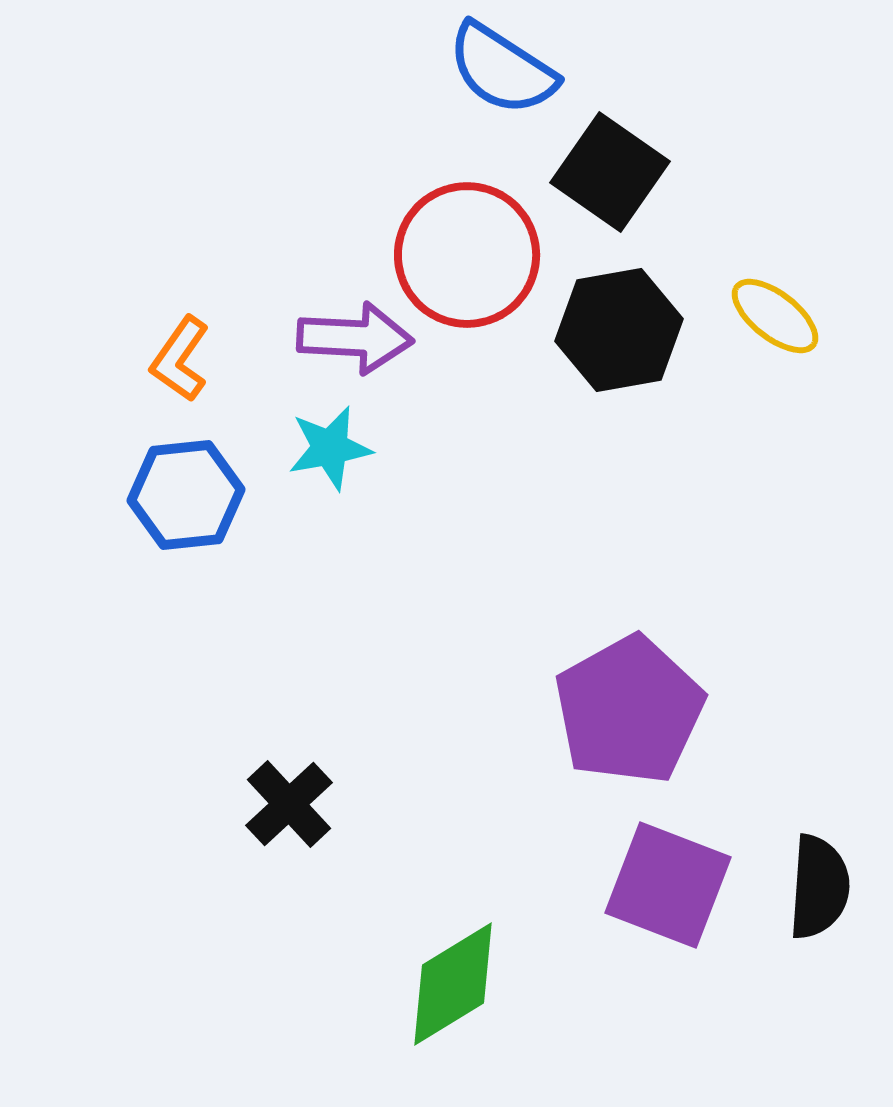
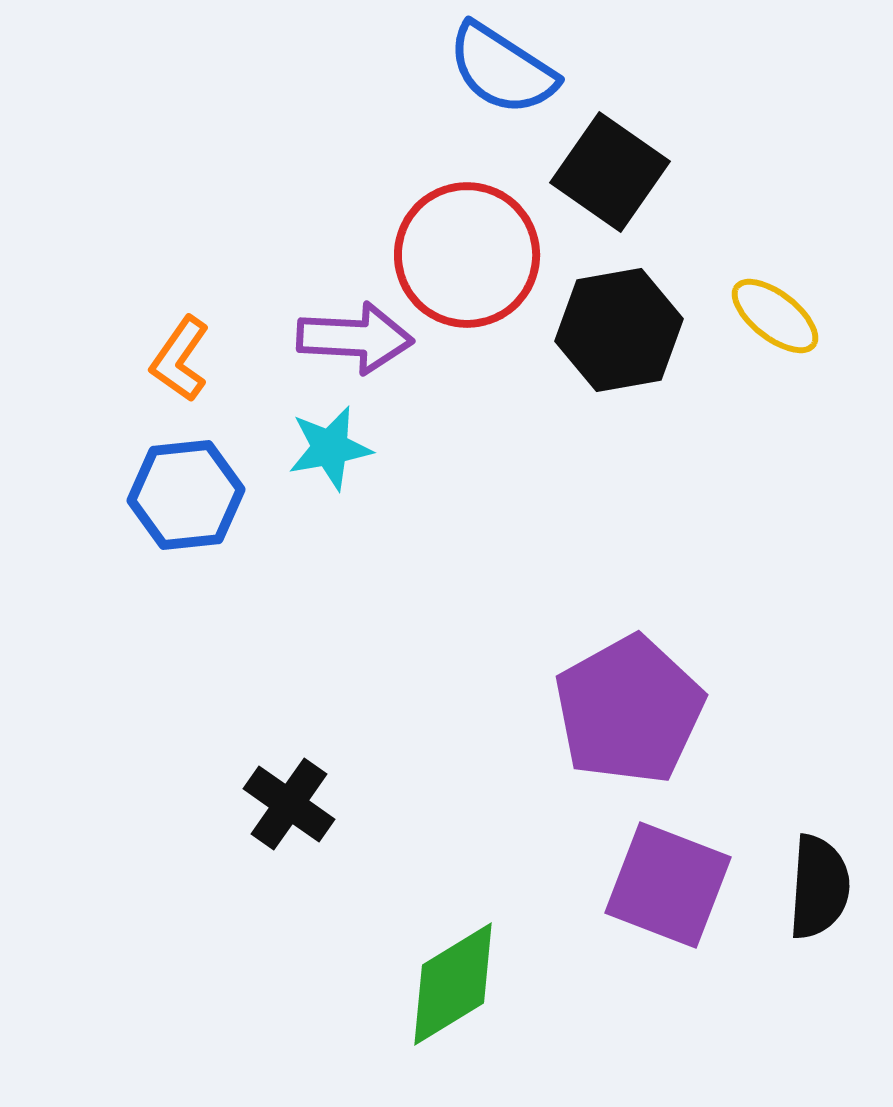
black cross: rotated 12 degrees counterclockwise
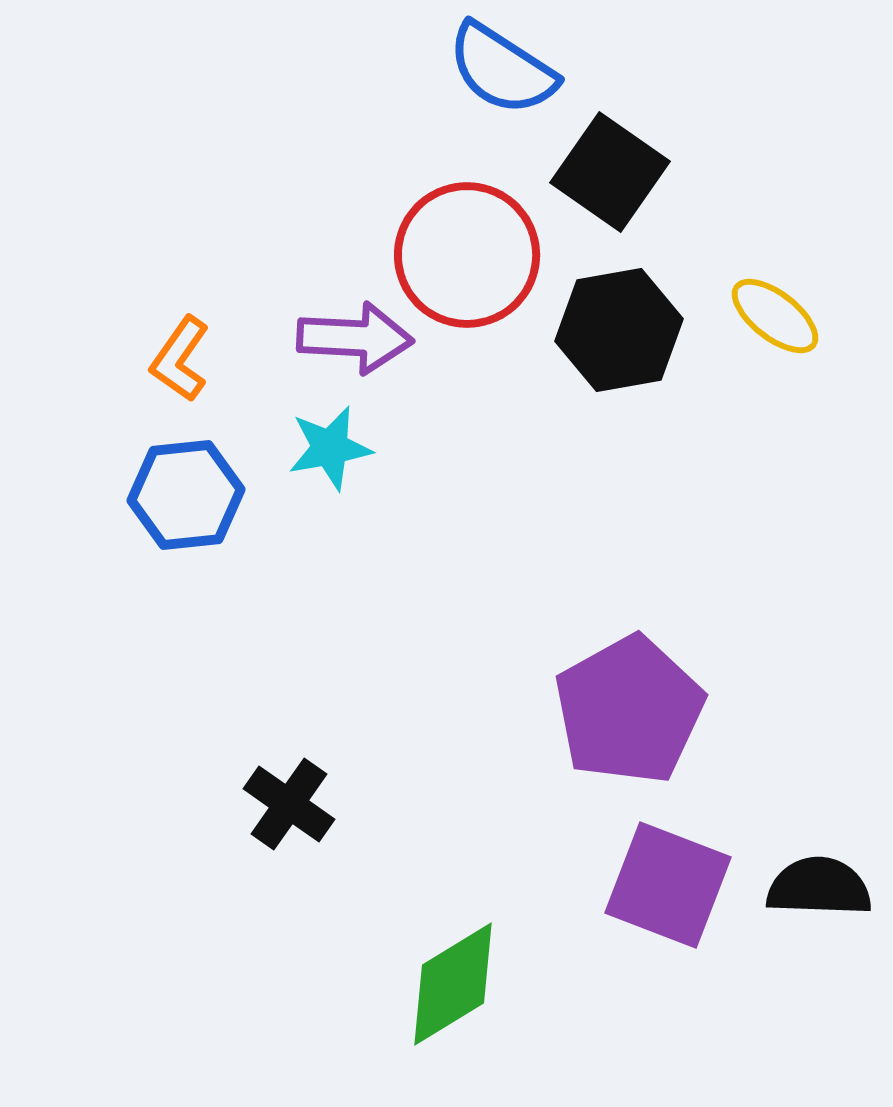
black semicircle: rotated 92 degrees counterclockwise
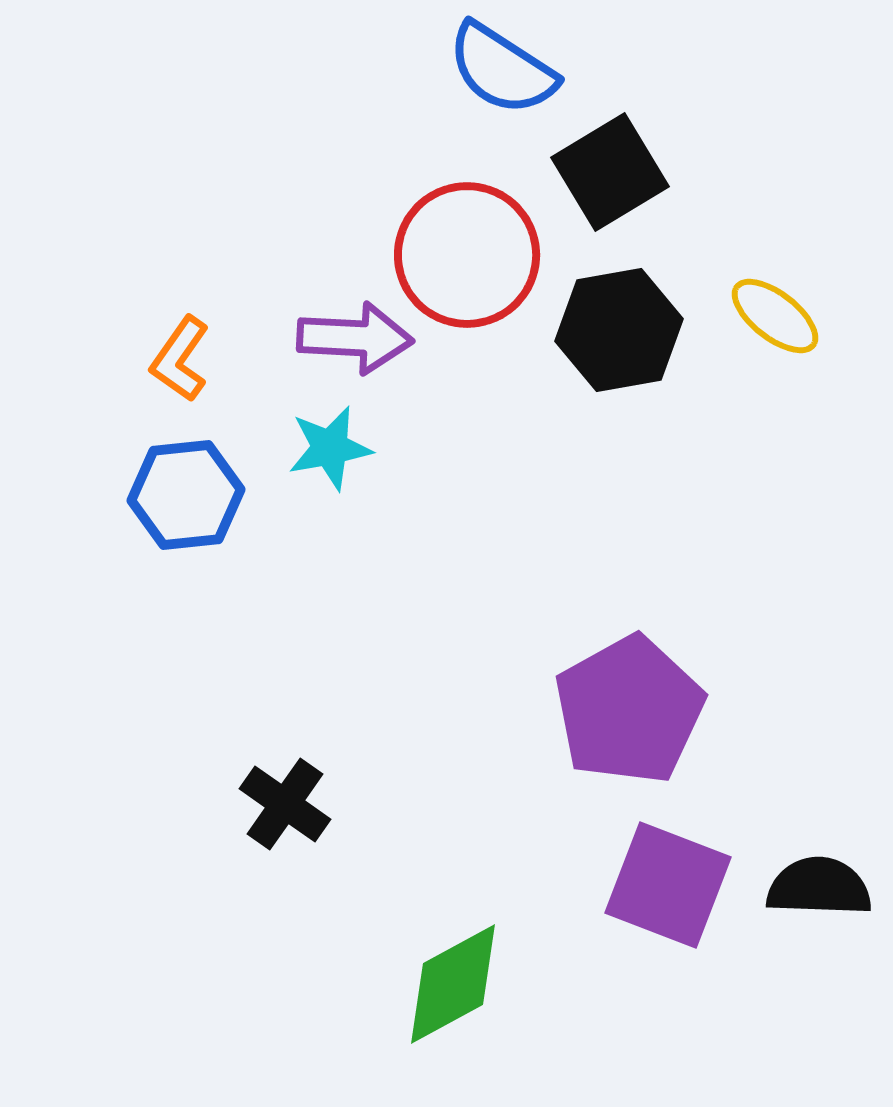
black square: rotated 24 degrees clockwise
black cross: moved 4 px left
green diamond: rotated 3 degrees clockwise
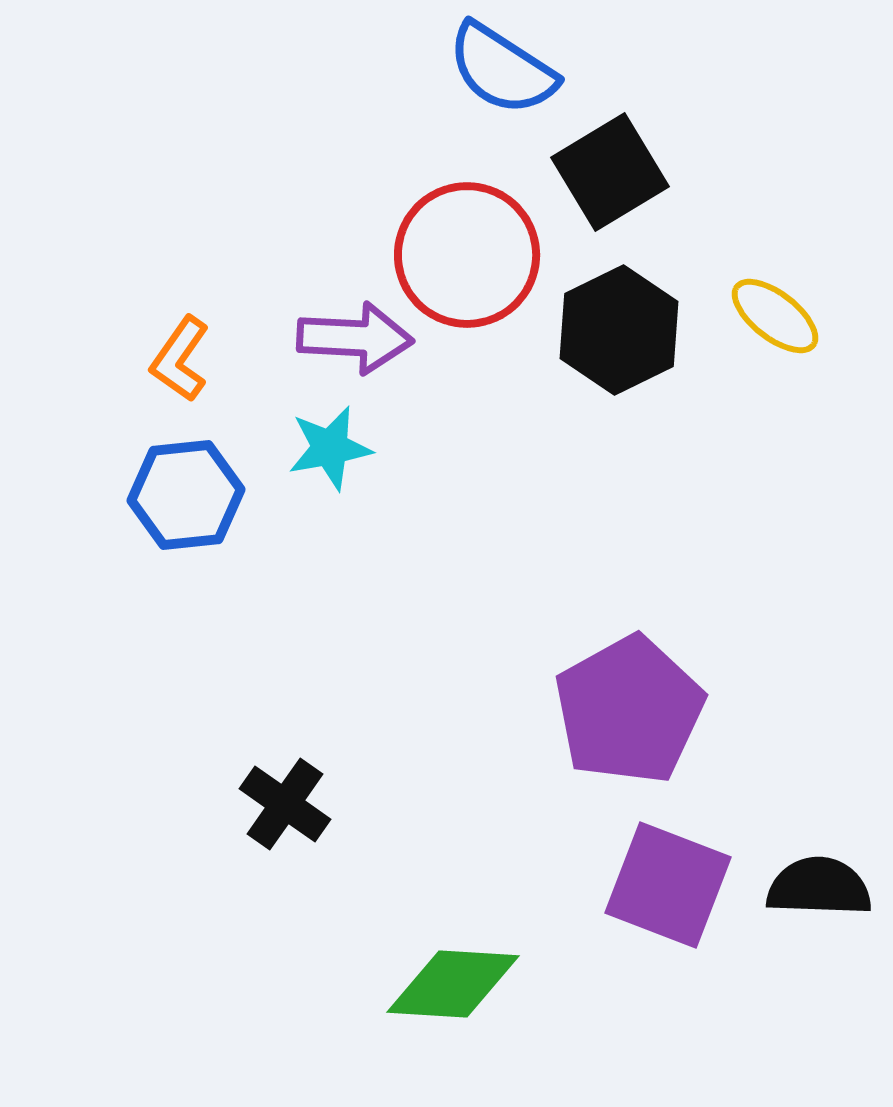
black hexagon: rotated 16 degrees counterclockwise
green diamond: rotated 32 degrees clockwise
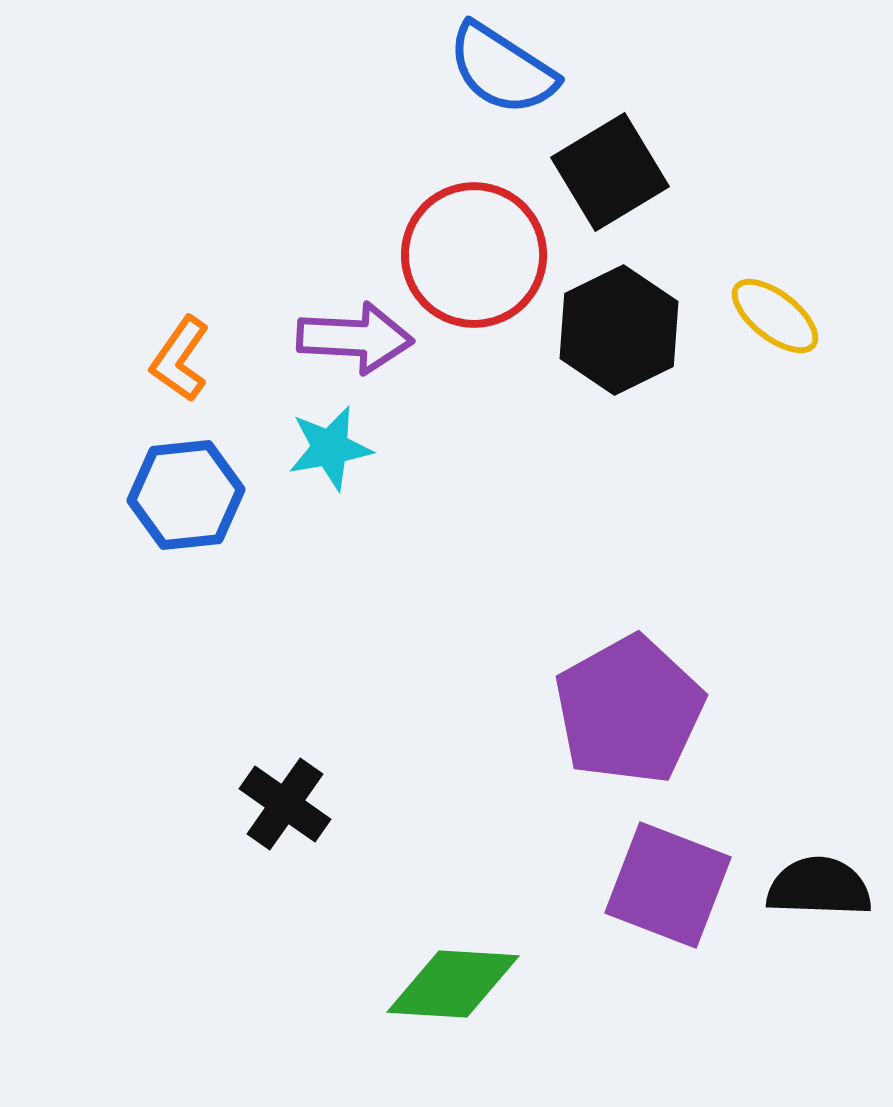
red circle: moved 7 px right
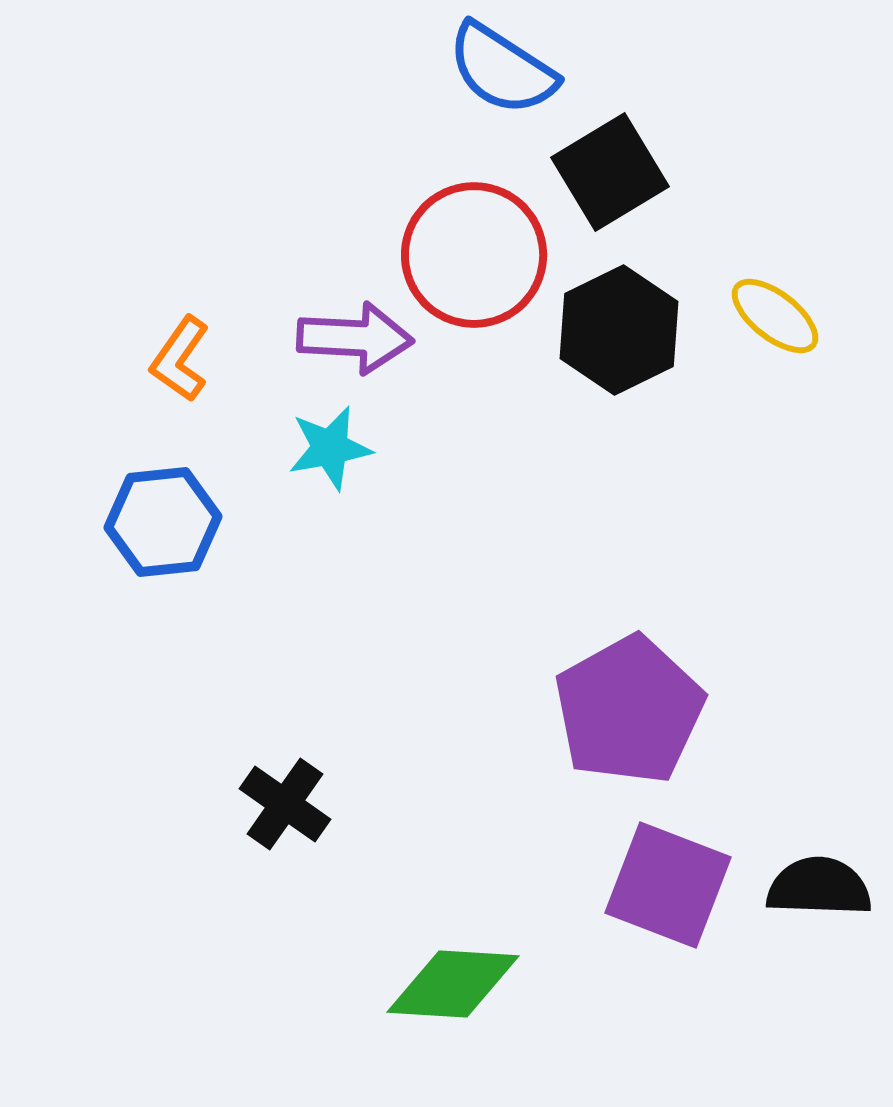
blue hexagon: moved 23 px left, 27 px down
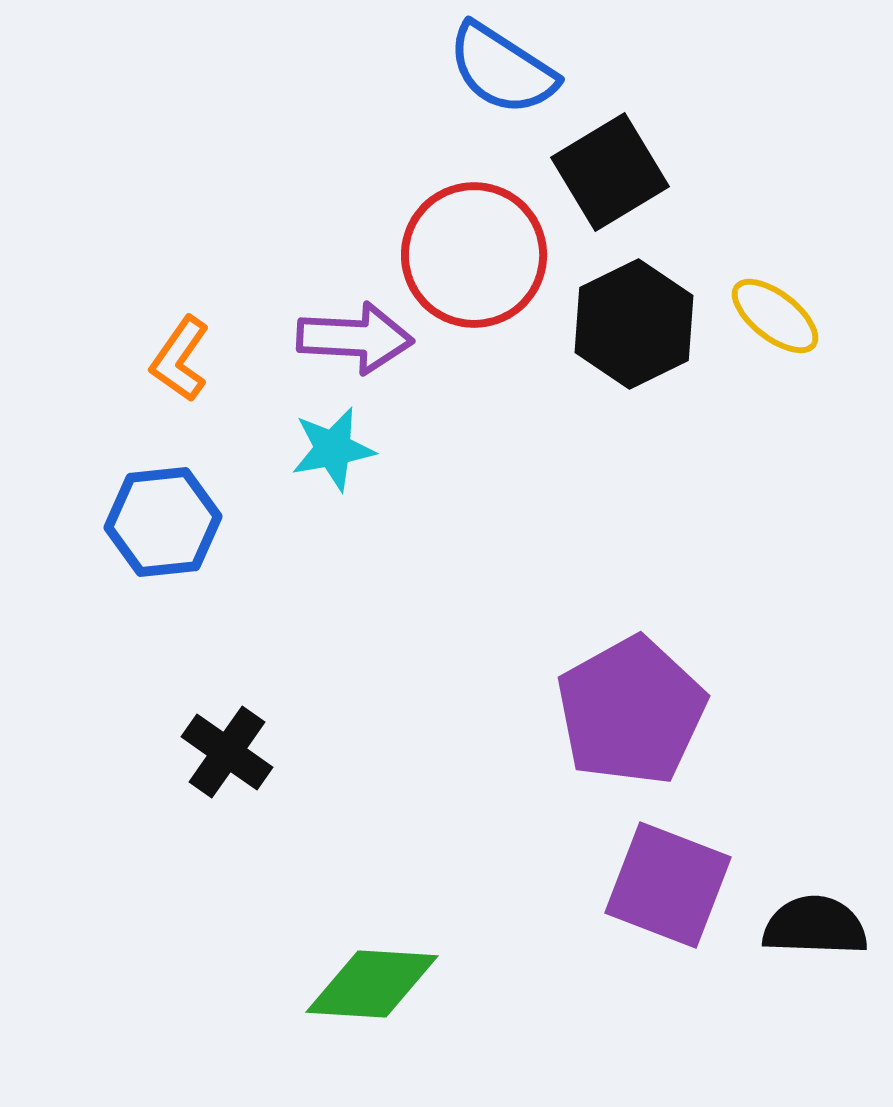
black hexagon: moved 15 px right, 6 px up
cyan star: moved 3 px right, 1 px down
purple pentagon: moved 2 px right, 1 px down
black cross: moved 58 px left, 52 px up
black semicircle: moved 4 px left, 39 px down
green diamond: moved 81 px left
